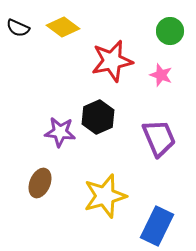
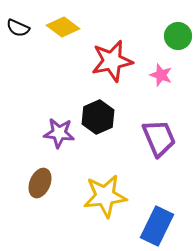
green circle: moved 8 px right, 5 px down
purple star: moved 1 px left, 1 px down
yellow star: rotated 9 degrees clockwise
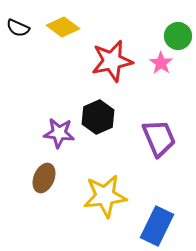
pink star: moved 12 px up; rotated 15 degrees clockwise
brown ellipse: moved 4 px right, 5 px up
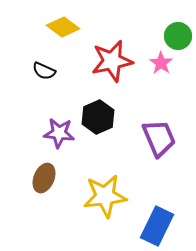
black semicircle: moved 26 px right, 43 px down
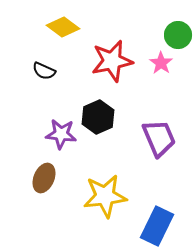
green circle: moved 1 px up
purple star: moved 2 px right, 1 px down
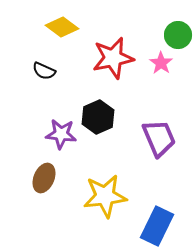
yellow diamond: moved 1 px left
red star: moved 1 px right, 3 px up
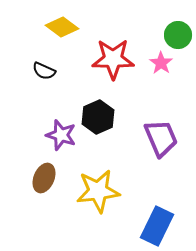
red star: moved 1 px down; rotated 12 degrees clockwise
purple star: moved 1 px down; rotated 12 degrees clockwise
purple trapezoid: moved 2 px right
yellow star: moved 7 px left, 5 px up
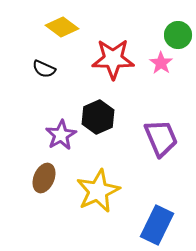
black semicircle: moved 2 px up
purple star: rotated 24 degrees clockwise
yellow star: rotated 18 degrees counterclockwise
blue rectangle: moved 1 px up
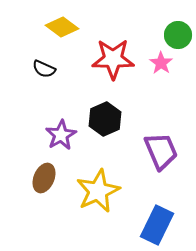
black hexagon: moved 7 px right, 2 px down
purple trapezoid: moved 13 px down
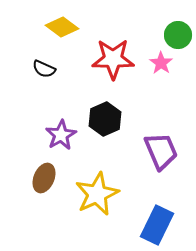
yellow star: moved 1 px left, 3 px down
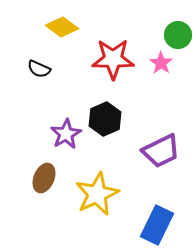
black semicircle: moved 5 px left
purple star: moved 5 px right, 1 px up
purple trapezoid: rotated 87 degrees clockwise
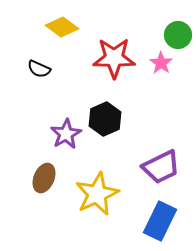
red star: moved 1 px right, 1 px up
purple trapezoid: moved 16 px down
blue rectangle: moved 3 px right, 4 px up
